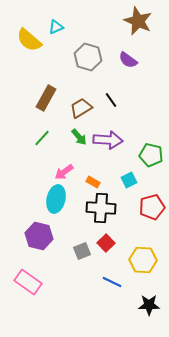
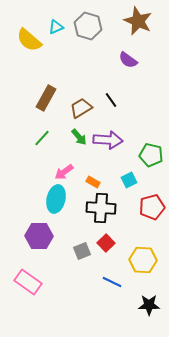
gray hexagon: moved 31 px up
purple hexagon: rotated 12 degrees counterclockwise
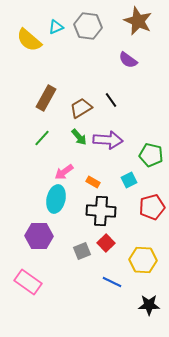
gray hexagon: rotated 8 degrees counterclockwise
black cross: moved 3 px down
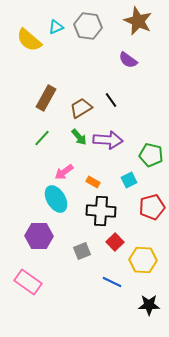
cyan ellipse: rotated 44 degrees counterclockwise
red square: moved 9 px right, 1 px up
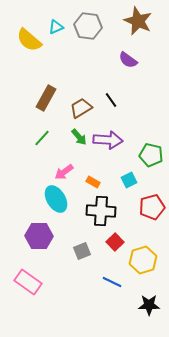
yellow hexagon: rotated 20 degrees counterclockwise
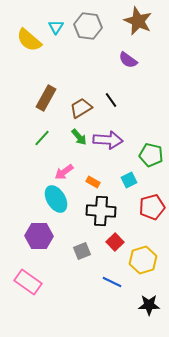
cyan triangle: rotated 35 degrees counterclockwise
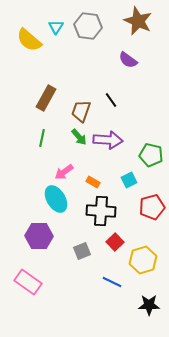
brown trapezoid: moved 3 px down; rotated 40 degrees counterclockwise
green line: rotated 30 degrees counterclockwise
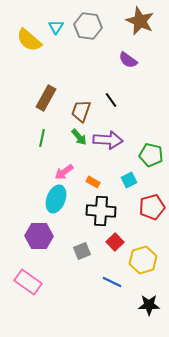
brown star: moved 2 px right
cyan ellipse: rotated 52 degrees clockwise
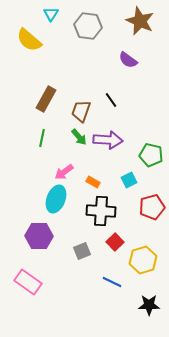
cyan triangle: moved 5 px left, 13 px up
brown rectangle: moved 1 px down
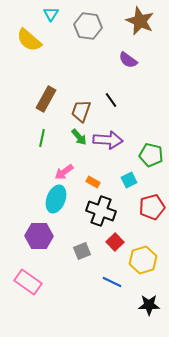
black cross: rotated 16 degrees clockwise
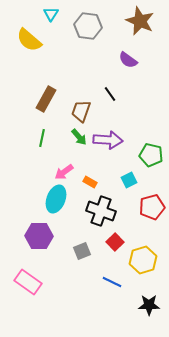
black line: moved 1 px left, 6 px up
orange rectangle: moved 3 px left
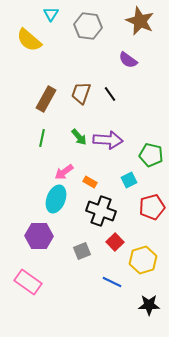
brown trapezoid: moved 18 px up
